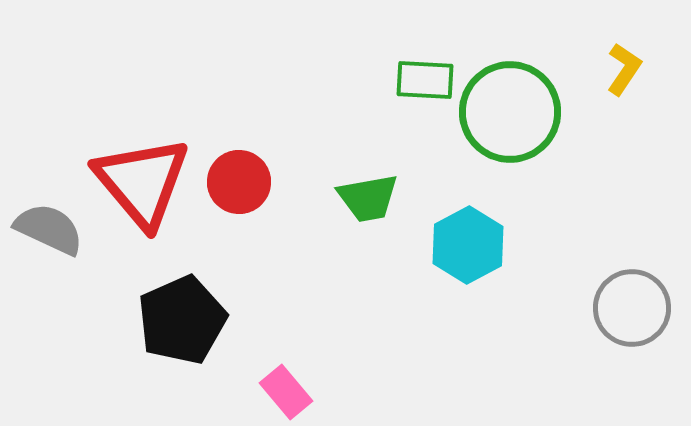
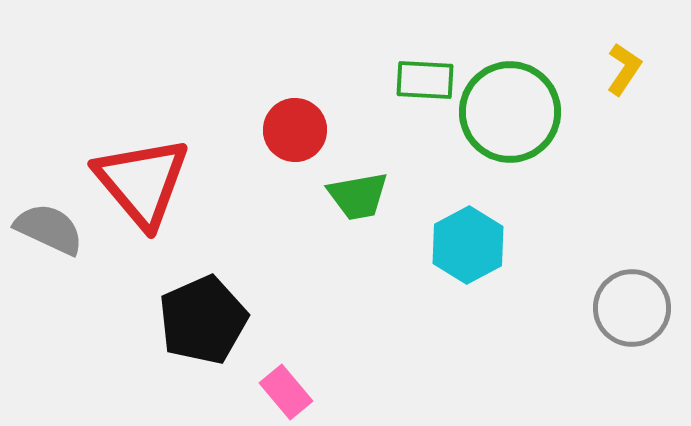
red circle: moved 56 px right, 52 px up
green trapezoid: moved 10 px left, 2 px up
black pentagon: moved 21 px right
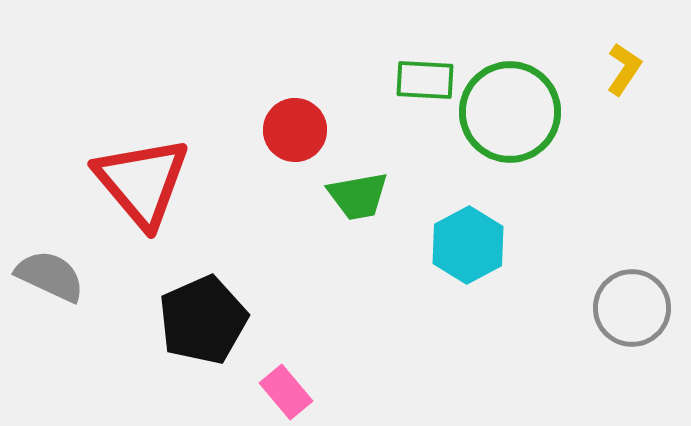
gray semicircle: moved 1 px right, 47 px down
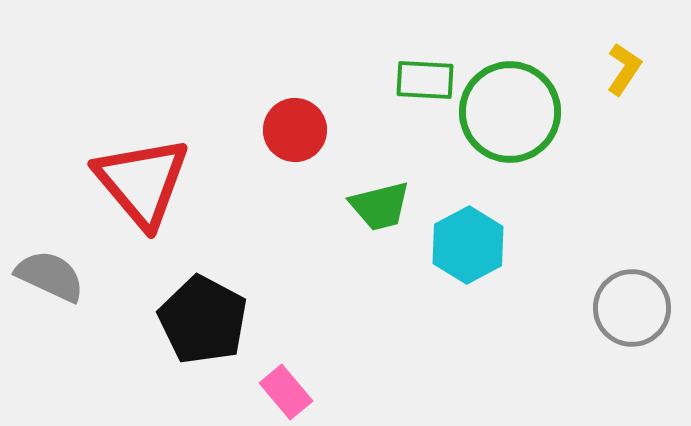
green trapezoid: moved 22 px right, 10 px down; rotated 4 degrees counterclockwise
black pentagon: rotated 20 degrees counterclockwise
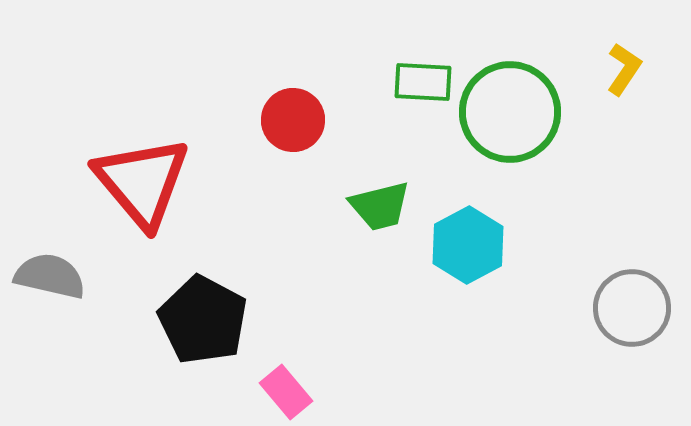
green rectangle: moved 2 px left, 2 px down
red circle: moved 2 px left, 10 px up
gray semicircle: rotated 12 degrees counterclockwise
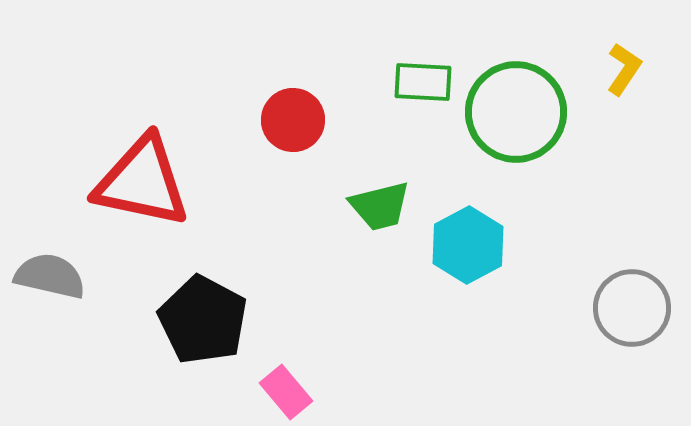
green circle: moved 6 px right
red triangle: rotated 38 degrees counterclockwise
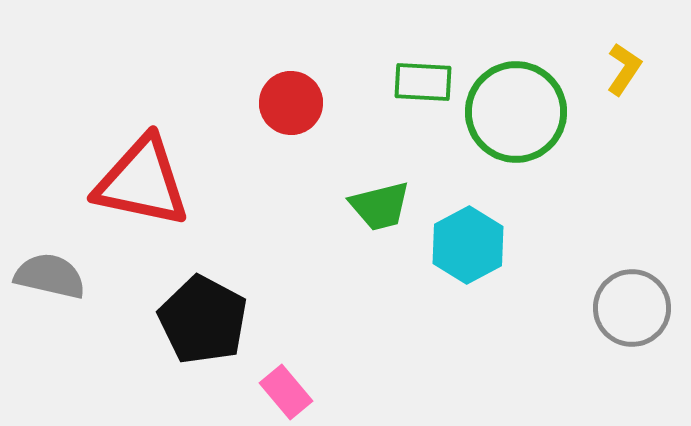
red circle: moved 2 px left, 17 px up
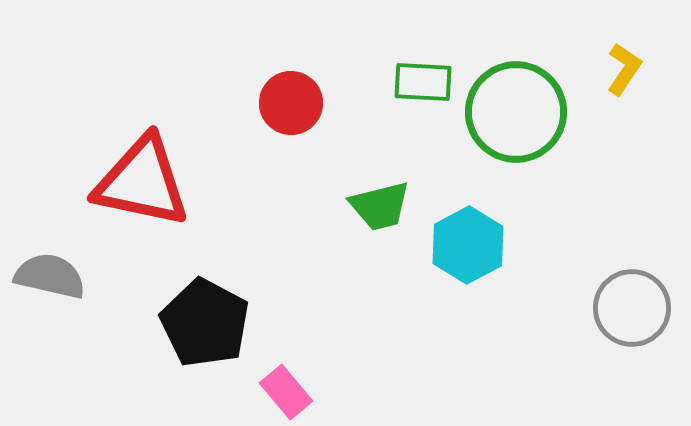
black pentagon: moved 2 px right, 3 px down
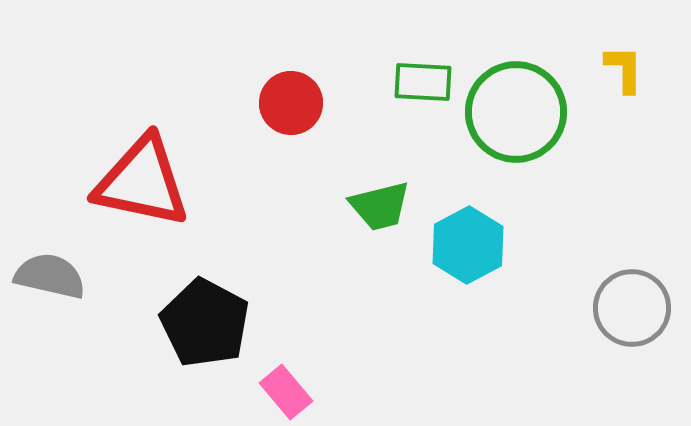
yellow L-shape: rotated 34 degrees counterclockwise
